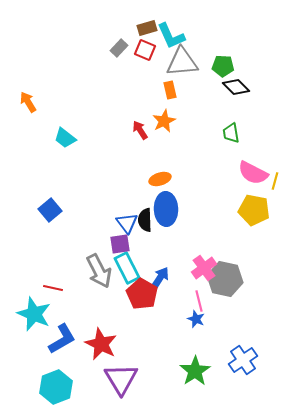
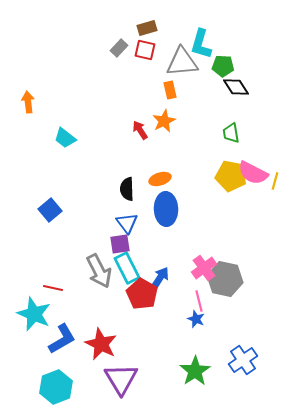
cyan L-shape: moved 30 px right, 8 px down; rotated 40 degrees clockwise
red square: rotated 10 degrees counterclockwise
black diamond: rotated 12 degrees clockwise
orange arrow: rotated 25 degrees clockwise
yellow pentagon: moved 23 px left, 34 px up
black semicircle: moved 18 px left, 31 px up
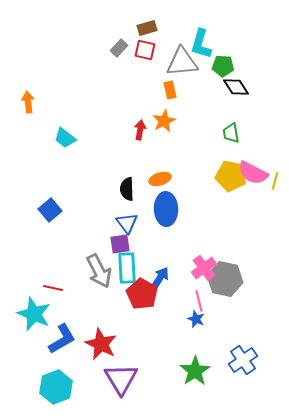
red arrow: rotated 42 degrees clockwise
cyan rectangle: rotated 24 degrees clockwise
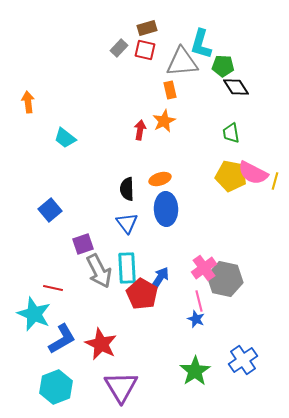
purple square: moved 37 px left; rotated 10 degrees counterclockwise
purple triangle: moved 8 px down
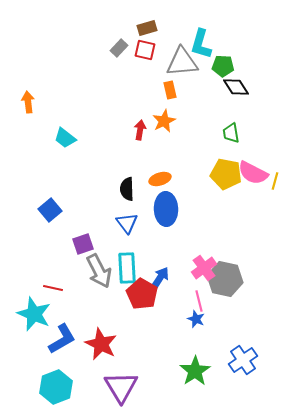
yellow pentagon: moved 5 px left, 2 px up
